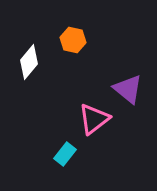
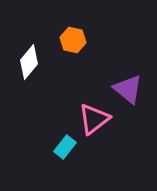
cyan rectangle: moved 7 px up
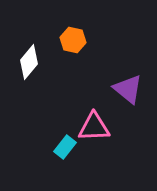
pink triangle: moved 8 px down; rotated 36 degrees clockwise
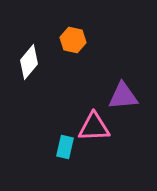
purple triangle: moved 5 px left, 7 px down; rotated 44 degrees counterclockwise
cyan rectangle: rotated 25 degrees counterclockwise
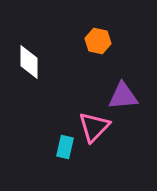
orange hexagon: moved 25 px right, 1 px down
white diamond: rotated 40 degrees counterclockwise
pink triangle: rotated 44 degrees counterclockwise
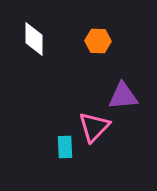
orange hexagon: rotated 10 degrees counterclockwise
white diamond: moved 5 px right, 23 px up
cyan rectangle: rotated 15 degrees counterclockwise
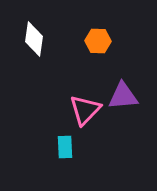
white diamond: rotated 8 degrees clockwise
pink triangle: moved 9 px left, 17 px up
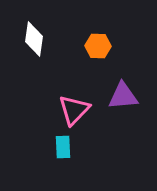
orange hexagon: moved 5 px down
pink triangle: moved 11 px left
cyan rectangle: moved 2 px left
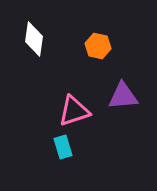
orange hexagon: rotated 10 degrees clockwise
pink triangle: moved 1 px down; rotated 28 degrees clockwise
cyan rectangle: rotated 15 degrees counterclockwise
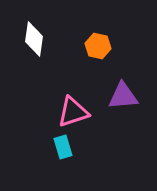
pink triangle: moved 1 px left, 1 px down
